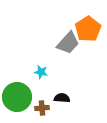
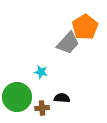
orange pentagon: moved 3 px left, 2 px up
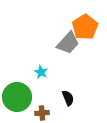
cyan star: rotated 16 degrees clockwise
black semicircle: moved 6 px right; rotated 63 degrees clockwise
brown cross: moved 5 px down
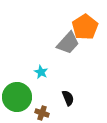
brown cross: rotated 24 degrees clockwise
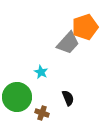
orange pentagon: rotated 15 degrees clockwise
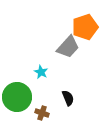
gray trapezoid: moved 4 px down
